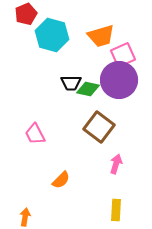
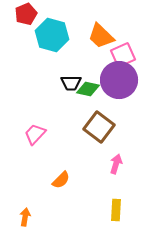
orange trapezoid: rotated 60 degrees clockwise
pink trapezoid: rotated 70 degrees clockwise
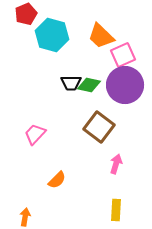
purple circle: moved 6 px right, 5 px down
green diamond: moved 1 px right, 4 px up
orange semicircle: moved 4 px left
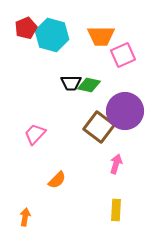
red pentagon: moved 14 px down
orange trapezoid: rotated 44 degrees counterclockwise
purple circle: moved 26 px down
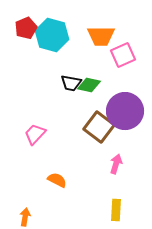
black trapezoid: rotated 10 degrees clockwise
orange semicircle: rotated 108 degrees counterclockwise
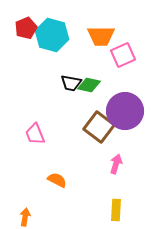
pink trapezoid: rotated 65 degrees counterclockwise
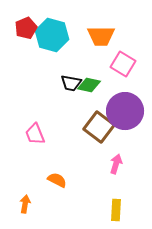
pink square: moved 9 px down; rotated 35 degrees counterclockwise
orange arrow: moved 13 px up
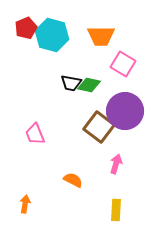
orange semicircle: moved 16 px right
